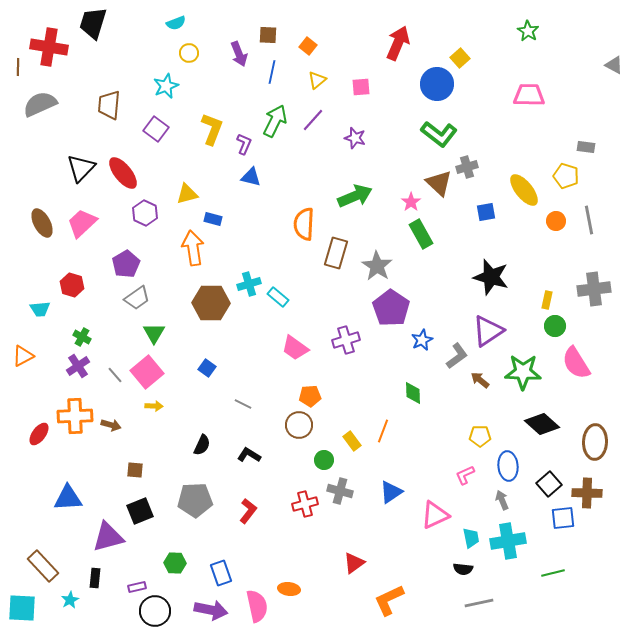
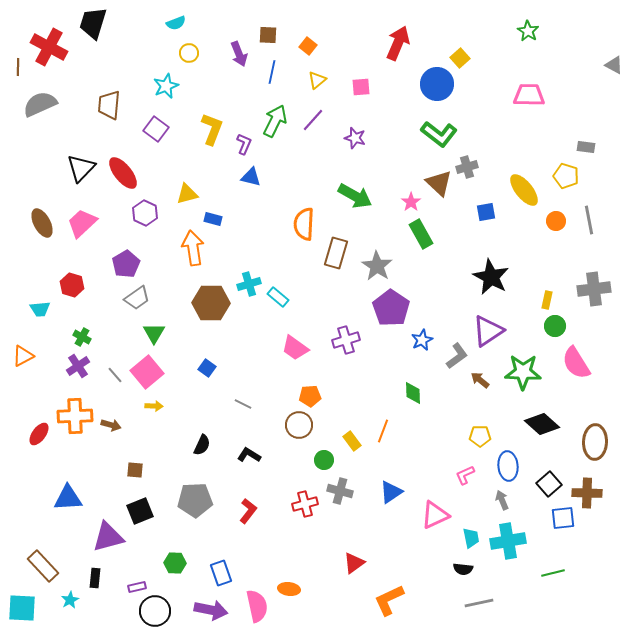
red cross at (49, 47): rotated 18 degrees clockwise
green arrow at (355, 196): rotated 52 degrees clockwise
black star at (491, 277): rotated 12 degrees clockwise
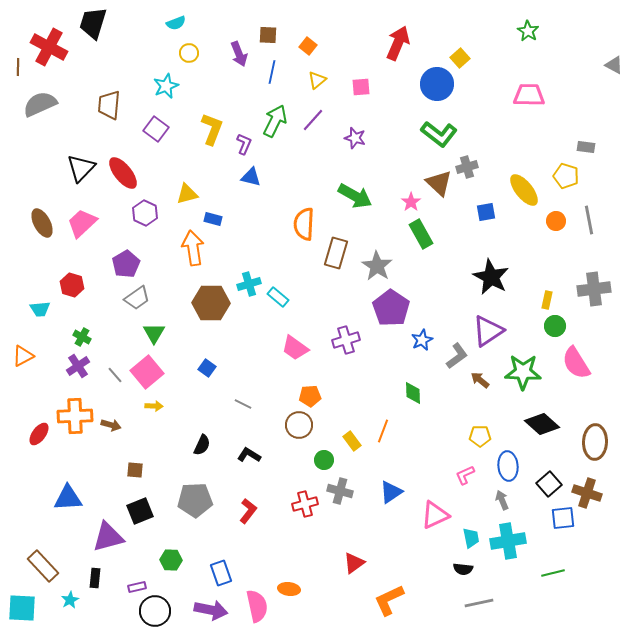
brown cross at (587, 493): rotated 16 degrees clockwise
green hexagon at (175, 563): moved 4 px left, 3 px up
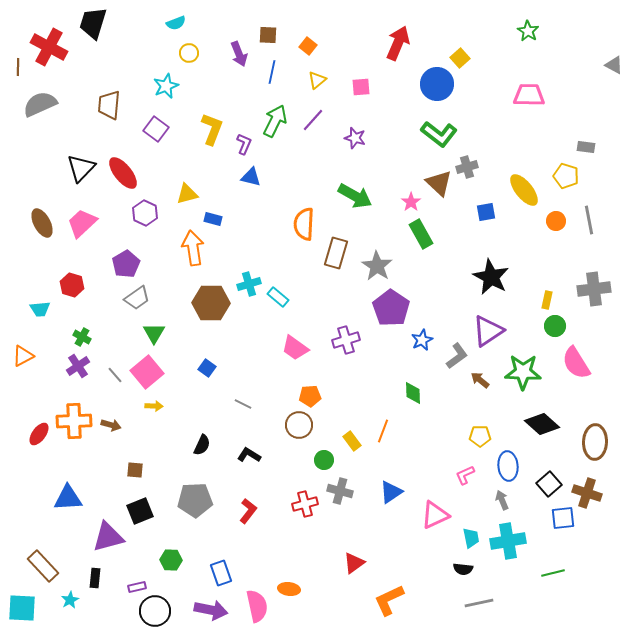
orange cross at (75, 416): moved 1 px left, 5 px down
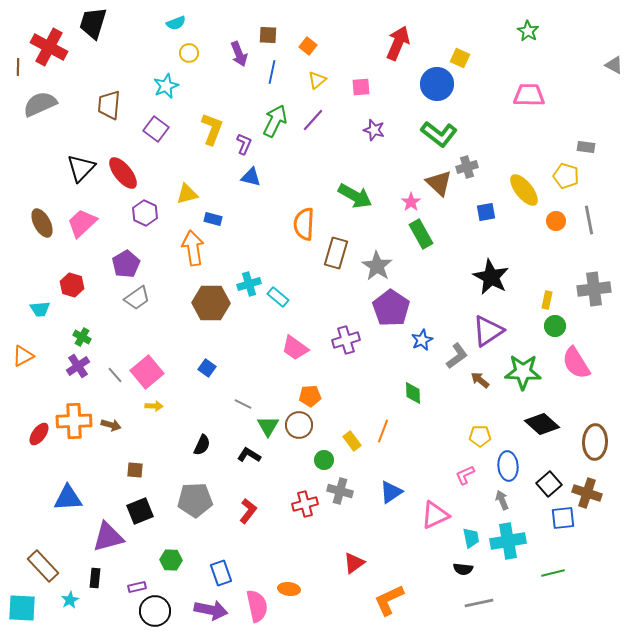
yellow square at (460, 58): rotated 24 degrees counterclockwise
purple star at (355, 138): moved 19 px right, 8 px up
green triangle at (154, 333): moved 114 px right, 93 px down
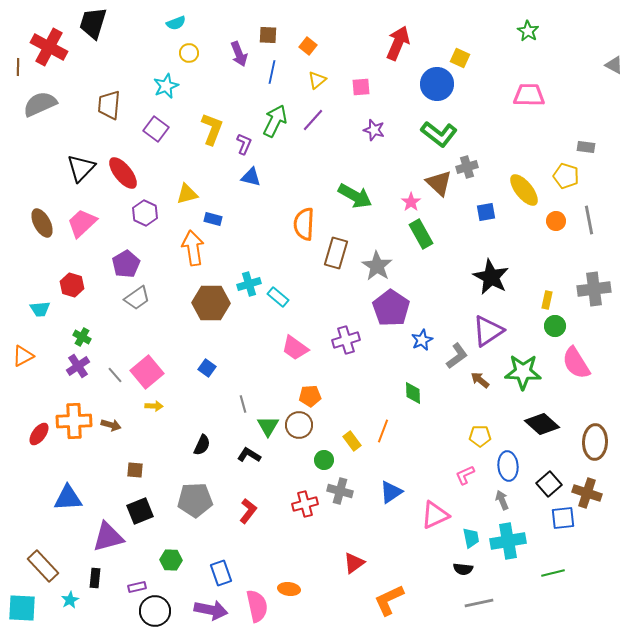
gray line at (243, 404): rotated 48 degrees clockwise
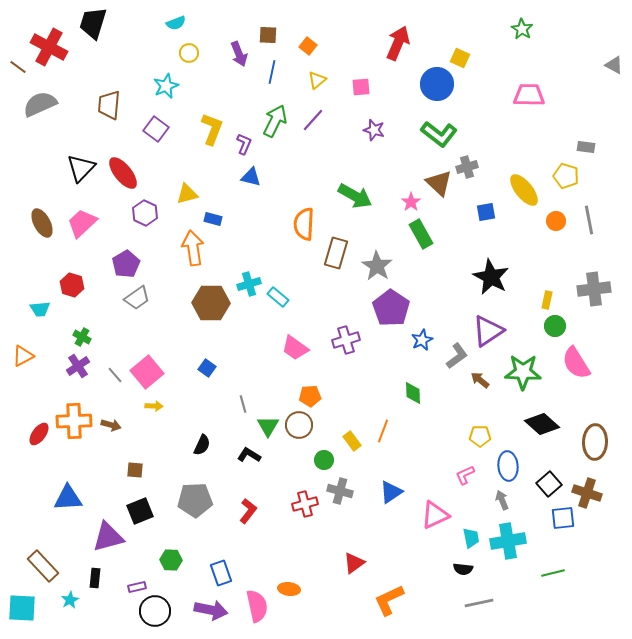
green star at (528, 31): moved 6 px left, 2 px up
brown line at (18, 67): rotated 54 degrees counterclockwise
